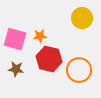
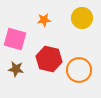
orange star: moved 4 px right, 16 px up
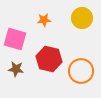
orange circle: moved 2 px right, 1 px down
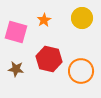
orange star: rotated 24 degrees counterclockwise
pink square: moved 1 px right, 7 px up
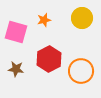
orange star: rotated 16 degrees clockwise
red hexagon: rotated 20 degrees clockwise
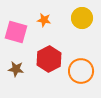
orange star: rotated 24 degrees clockwise
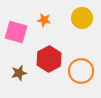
brown star: moved 3 px right, 4 px down; rotated 21 degrees counterclockwise
